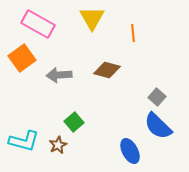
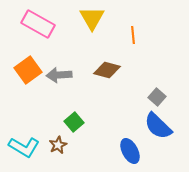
orange line: moved 2 px down
orange square: moved 6 px right, 12 px down
cyan L-shape: moved 6 px down; rotated 16 degrees clockwise
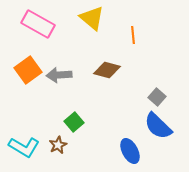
yellow triangle: rotated 20 degrees counterclockwise
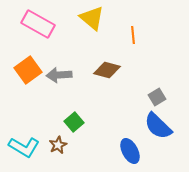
gray square: rotated 18 degrees clockwise
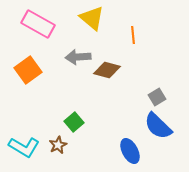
gray arrow: moved 19 px right, 18 px up
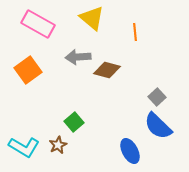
orange line: moved 2 px right, 3 px up
gray square: rotated 12 degrees counterclockwise
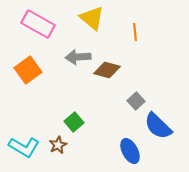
gray square: moved 21 px left, 4 px down
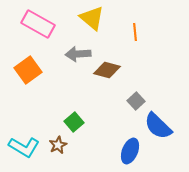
gray arrow: moved 3 px up
blue ellipse: rotated 50 degrees clockwise
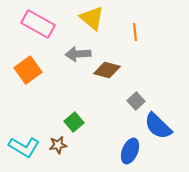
brown star: rotated 18 degrees clockwise
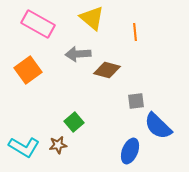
gray square: rotated 36 degrees clockwise
